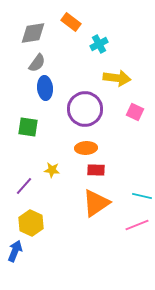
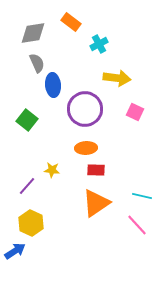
gray semicircle: rotated 60 degrees counterclockwise
blue ellipse: moved 8 px right, 3 px up
green square: moved 1 px left, 7 px up; rotated 30 degrees clockwise
purple line: moved 3 px right
pink line: rotated 70 degrees clockwise
blue arrow: rotated 35 degrees clockwise
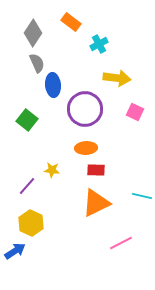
gray diamond: rotated 48 degrees counterclockwise
orange triangle: rotated 8 degrees clockwise
pink line: moved 16 px left, 18 px down; rotated 75 degrees counterclockwise
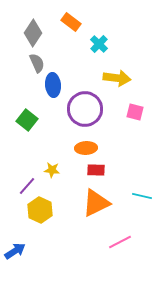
cyan cross: rotated 18 degrees counterclockwise
pink square: rotated 12 degrees counterclockwise
yellow hexagon: moved 9 px right, 13 px up
pink line: moved 1 px left, 1 px up
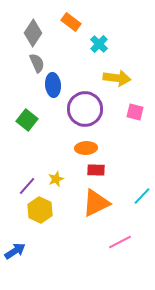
yellow star: moved 4 px right, 9 px down; rotated 28 degrees counterclockwise
cyan line: rotated 60 degrees counterclockwise
